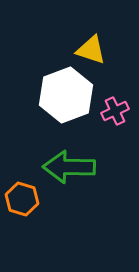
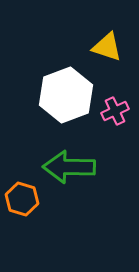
yellow triangle: moved 16 px right, 3 px up
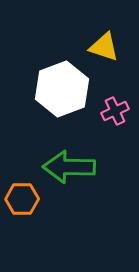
yellow triangle: moved 3 px left
white hexagon: moved 4 px left, 6 px up
orange hexagon: rotated 16 degrees counterclockwise
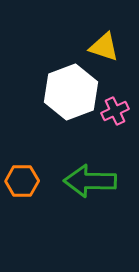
white hexagon: moved 9 px right, 3 px down
green arrow: moved 21 px right, 14 px down
orange hexagon: moved 18 px up
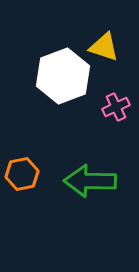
white hexagon: moved 8 px left, 16 px up
pink cross: moved 1 px right, 4 px up
orange hexagon: moved 7 px up; rotated 12 degrees counterclockwise
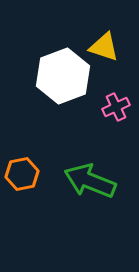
green arrow: rotated 21 degrees clockwise
